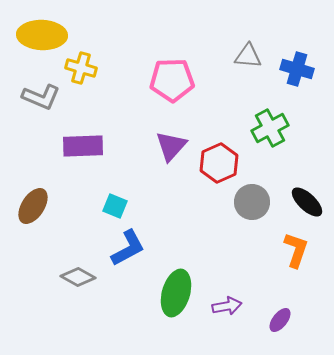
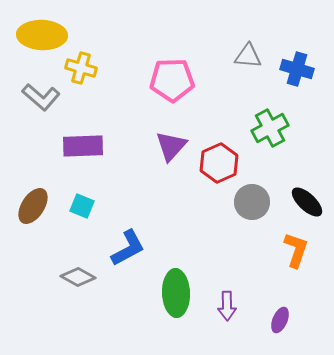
gray L-shape: rotated 18 degrees clockwise
cyan square: moved 33 px left
green ellipse: rotated 18 degrees counterclockwise
purple arrow: rotated 100 degrees clockwise
purple ellipse: rotated 15 degrees counterclockwise
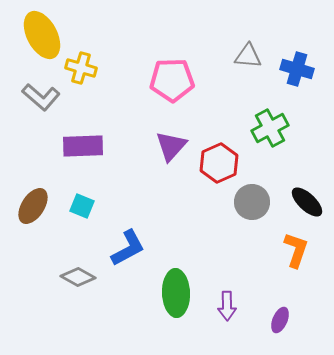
yellow ellipse: rotated 60 degrees clockwise
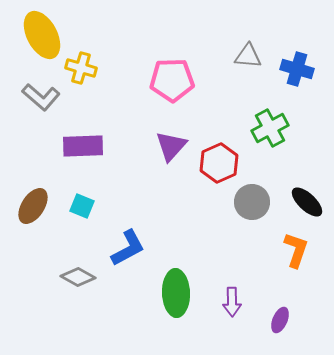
purple arrow: moved 5 px right, 4 px up
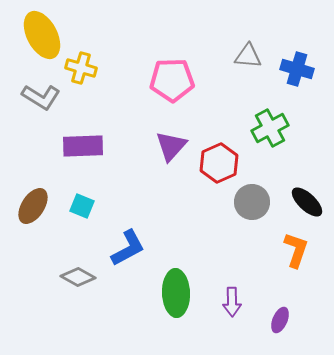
gray L-shape: rotated 9 degrees counterclockwise
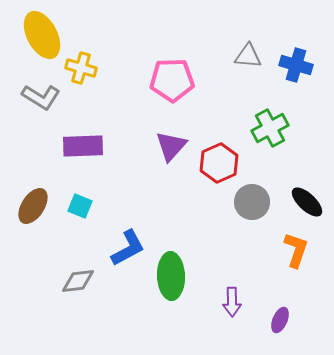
blue cross: moved 1 px left, 4 px up
cyan square: moved 2 px left
gray diamond: moved 4 px down; rotated 36 degrees counterclockwise
green ellipse: moved 5 px left, 17 px up
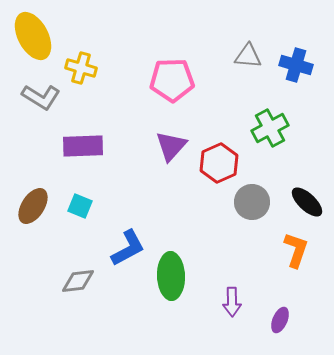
yellow ellipse: moved 9 px left, 1 px down
